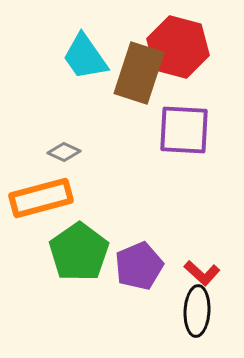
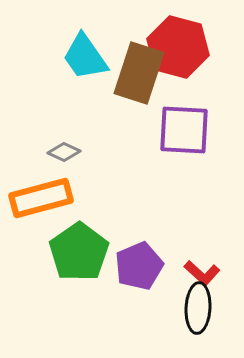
black ellipse: moved 1 px right, 3 px up
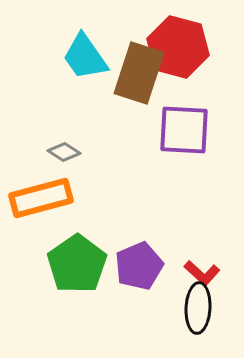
gray diamond: rotated 8 degrees clockwise
green pentagon: moved 2 px left, 12 px down
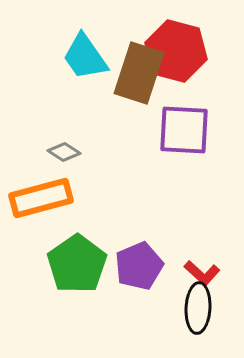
red hexagon: moved 2 px left, 4 px down
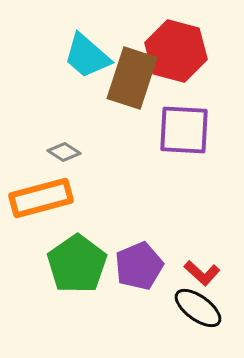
cyan trapezoid: moved 2 px right, 1 px up; rotated 14 degrees counterclockwise
brown rectangle: moved 7 px left, 5 px down
black ellipse: rotated 57 degrees counterclockwise
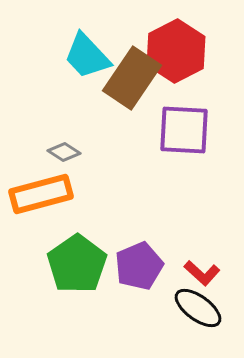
red hexagon: rotated 18 degrees clockwise
cyan trapezoid: rotated 6 degrees clockwise
brown rectangle: rotated 16 degrees clockwise
orange rectangle: moved 4 px up
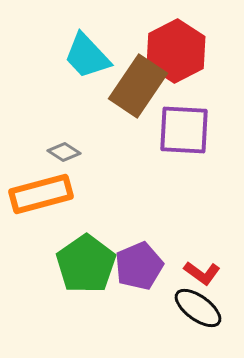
brown rectangle: moved 6 px right, 8 px down
green pentagon: moved 9 px right
red L-shape: rotated 6 degrees counterclockwise
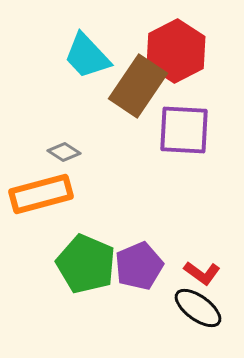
green pentagon: rotated 14 degrees counterclockwise
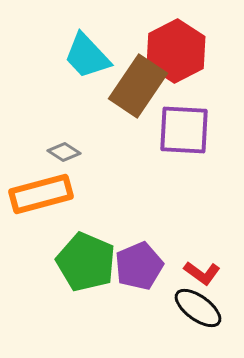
green pentagon: moved 2 px up
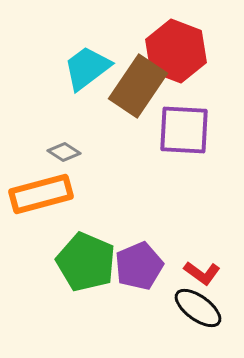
red hexagon: rotated 12 degrees counterclockwise
cyan trapezoid: moved 12 px down; rotated 96 degrees clockwise
